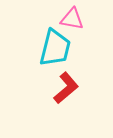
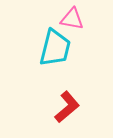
red L-shape: moved 1 px right, 19 px down
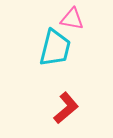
red L-shape: moved 1 px left, 1 px down
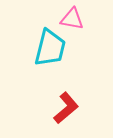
cyan trapezoid: moved 5 px left
